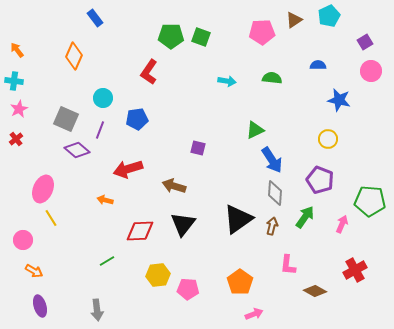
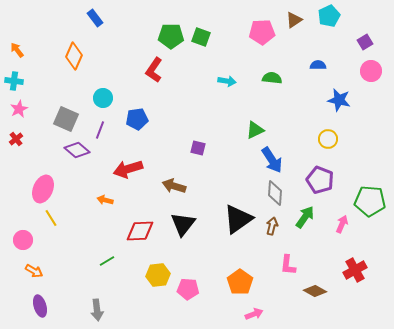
red L-shape at (149, 72): moved 5 px right, 2 px up
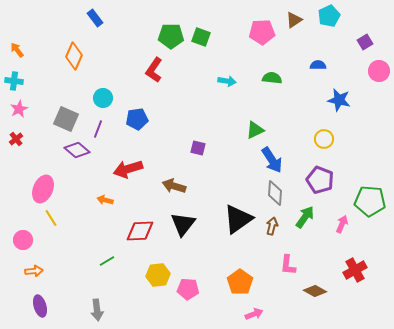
pink circle at (371, 71): moved 8 px right
purple line at (100, 130): moved 2 px left, 1 px up
yellow circle at (328, 139): moved 4 px left
orange arrow at (34, 271): rotated 36 degrees counterclockwise
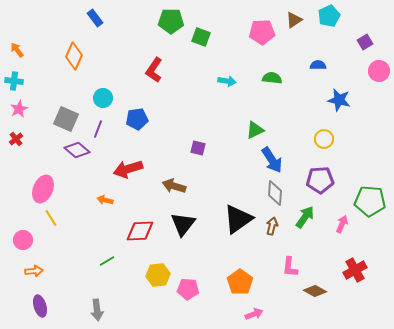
green pentagon at (171, 36): moved 15 px up
purple pentagon at (320, 180): rotated 24 degrees counterclockwise
pink L-shape at (288, 265): moved 2 px right, 2 px down
